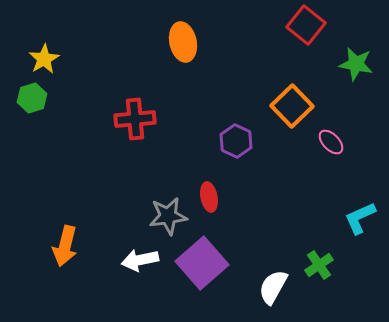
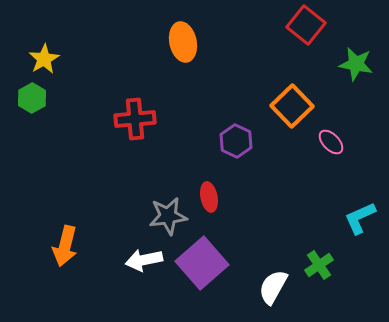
green hexagon: rotated 12 degrees counterclockwise
white arrow: moved 4 px right
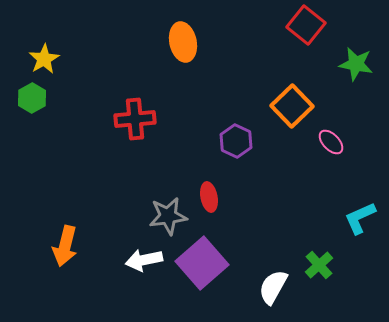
green cross: rotated 8 degrees counterclockwise
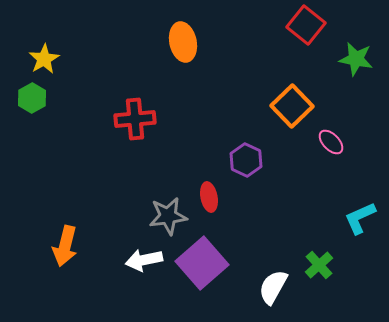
green star: moved 5 px up
purple hexagon: moved 10 px right, 19 px down
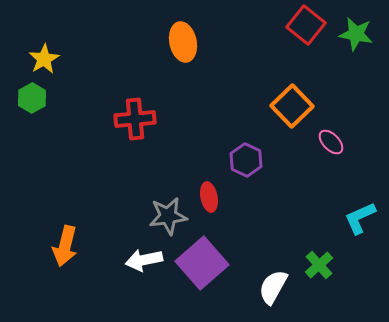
green star: moved 25 px up
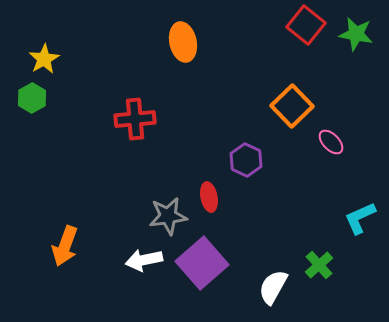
orange arrow: rotated 6 degrees clockwise
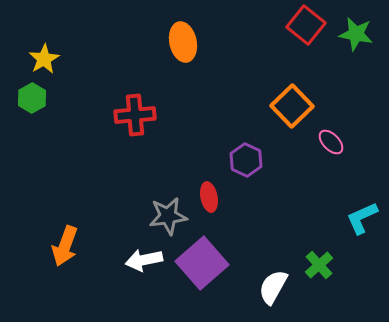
red cross: moved 4 px up
cyan L-shape: moved 2 px right
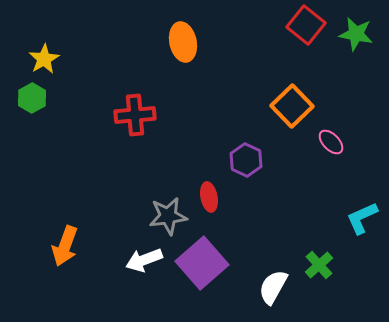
white arrow: rotated 9 degrees counterclockwise
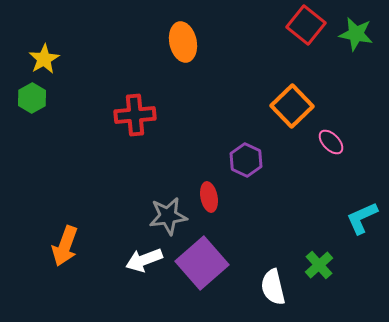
white semicircle: rotated 42 degrees counterclockwise
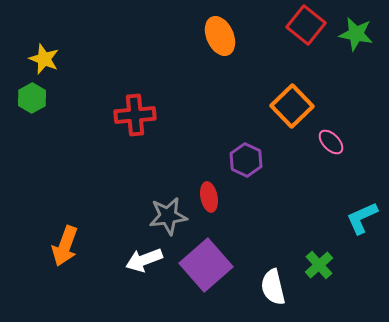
orange ellipse: moved 37 px right, 6 px up; rotated 12 degrees counterclockwise
yellow star: rotated 20 degrees counterclockwise
purple square: moved 4 px right, 2 px down
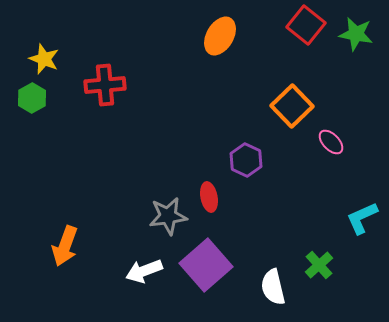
orange ellipse: rotated 54 degrees clockwise
red cross: moved 30 px left, 30 px up
white arrow: moved 11 px down
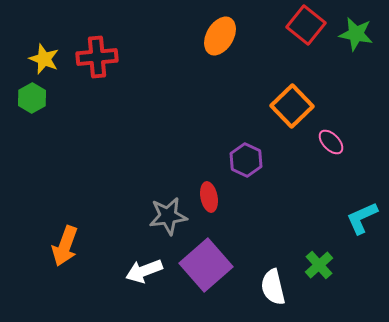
red cross: moved 8 px left, 28 px up
